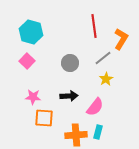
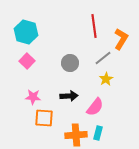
cyan hexagon: moved 5 px left
cyan rectangle: moved 1 px down
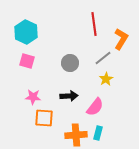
red line: moved 2 px up
cyan hexagon: rotated 10 degrees clockwise
pink square: rotated 28 degrees counterclockwise
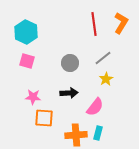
orange L-shape: moved 16 px up
black arrow: moved 3 px up
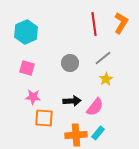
cyan hexagon: rotated 10 degrees clockwise
pink square: moved 7 px down
black arrow: moved 3 px right, 8 px down
cyan rectangle: rotated 24 degrees clockwise
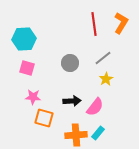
cyan hexagon: moved 2 px left, 7 px down; rotated 20 degrees clockwise
orange square: rotated 12 degrees clockwise
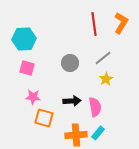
pink semicircle: rotated 48 degrees counterclockwise
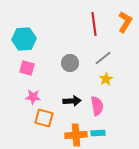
orange L-shape: moved 4 px right, 1 px up
pink semicircle: moved 2 px right, 1 px up
cyan rectangle: rotated 48 degrees clockwise
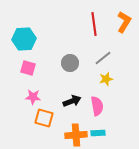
orange L-shape: moved 1 px left
pink square: moved 1 px right
yellow star: rotated 16 degrees clockwise
black arrow: rotated 18 degrees counterclockwise
